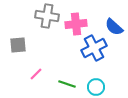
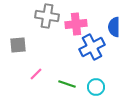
blue semicircle: rotated 48 degrees clockwise
blue cross: moved 2 px left, 1 px up
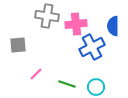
blue semicircle: moved 1 px left, 1 px up
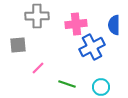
gray cross: moved 10 px left; rotated 10 degrees counterclockwise
blue semicircle: moved 1 px right, 1 px up
pink line: moved 2 px right, 6 px up
cyan circle: moved 5 px right
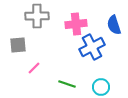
blue semicircle: rotated 18 degrees counterclockwise
pink line: moved 4 px left
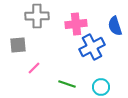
blue semicircle: moved 1 px right, 1 px down
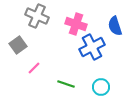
gray cross: rotated 25 degrees clockwise
pink cross: rotated 25 degrees clockwise
gray square: rotated 30 degrees counterclockwise
green line: moved 1 px left
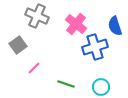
pink cross: rotated 20 degrees clockwise
blue cross: moved 3 px right; rotated 10 degrees clockwise
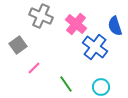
gray cross: moved 4 px right
blue cross: rotated 35 degrees counterclockwise
green line: rotated 36 degrees clockwise
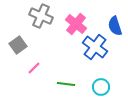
green line: rotated 48 degrees counterclockwise
